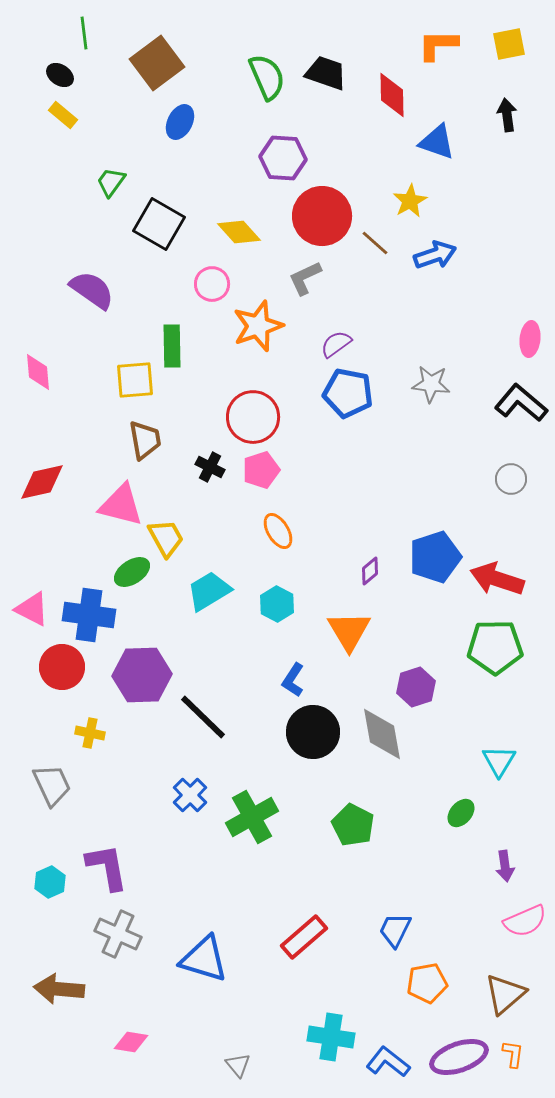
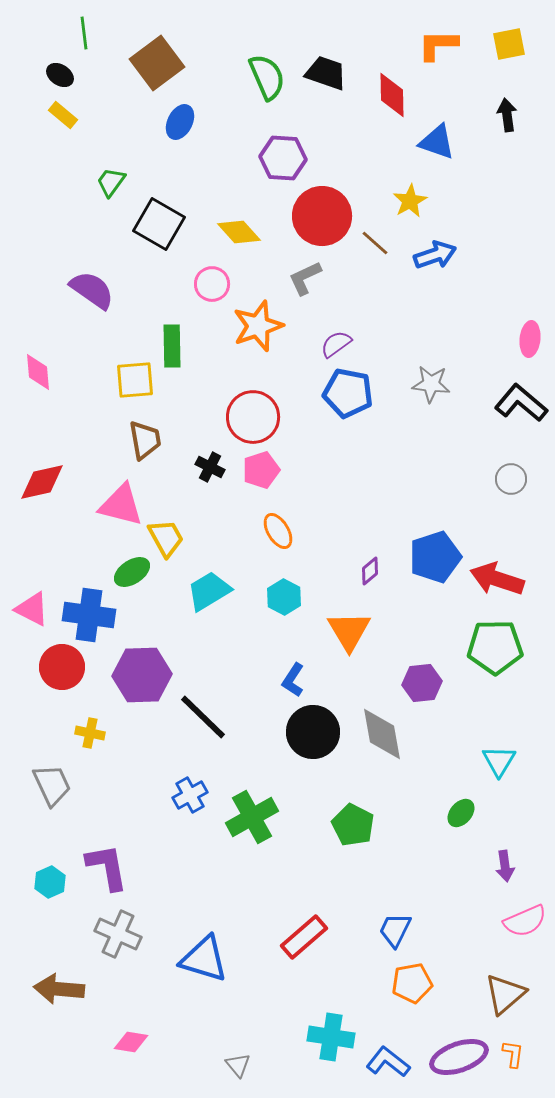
cyan hexagon at (277, 604): moved 7 px right, 7 px up
purple hexagon at (416, 687): moved 6 px right, 4 px up; rotated 12 degrees clockwise
blue cross at (190, 795): rotated 16 degrees clockwise
orange pentagon at (427, 983): moved 15 px left
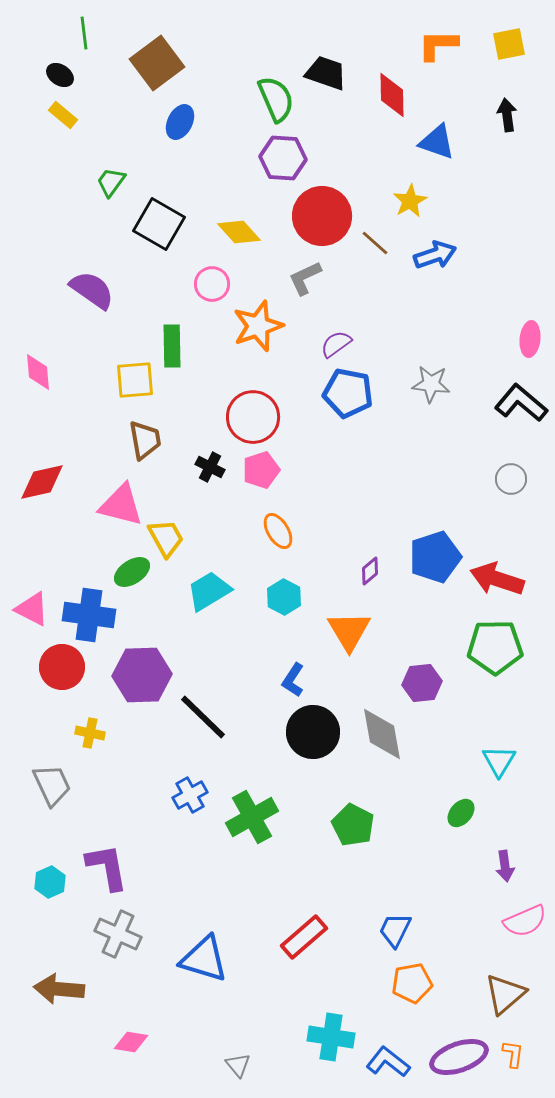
green semicircle at (267, 77): moved 9 px right, 22 px down
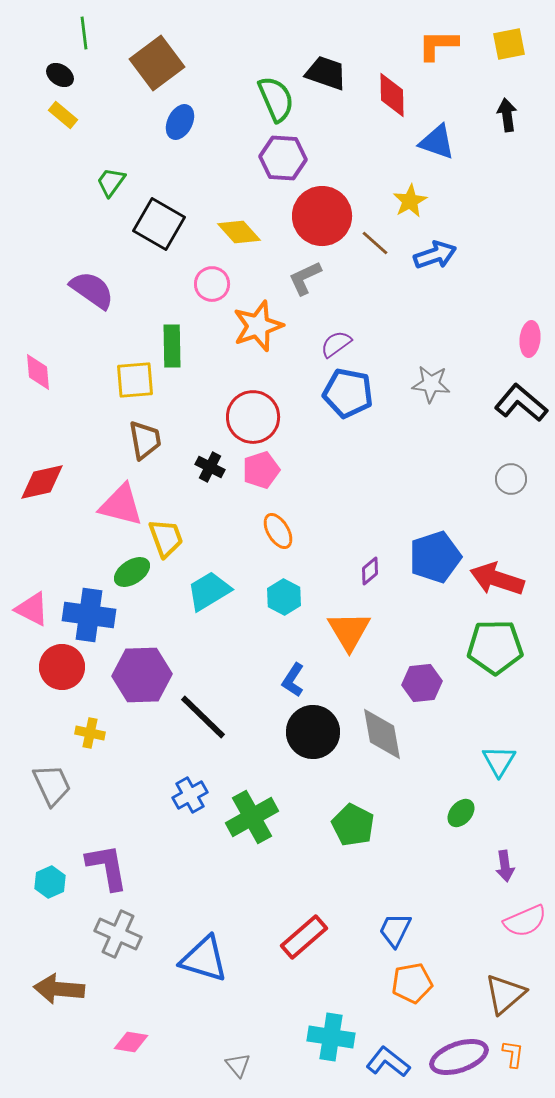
yellow trapezoid at (166, 538): rotated 9 degrees clockwise
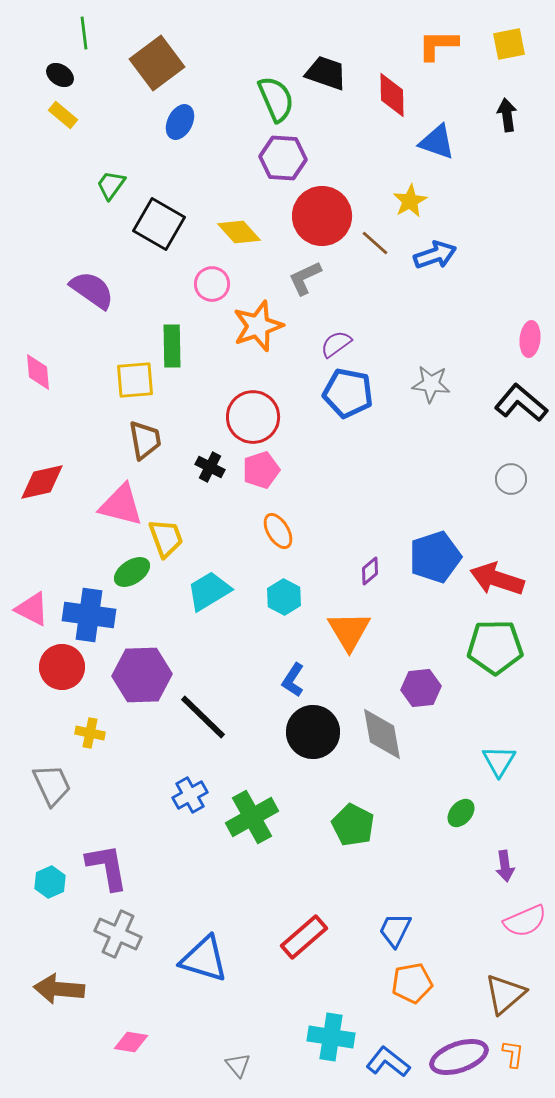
green trapezoid at (111, 182): moved 3 px down
purple hexagon at (422, 683): moved 1 px left, 5 px down
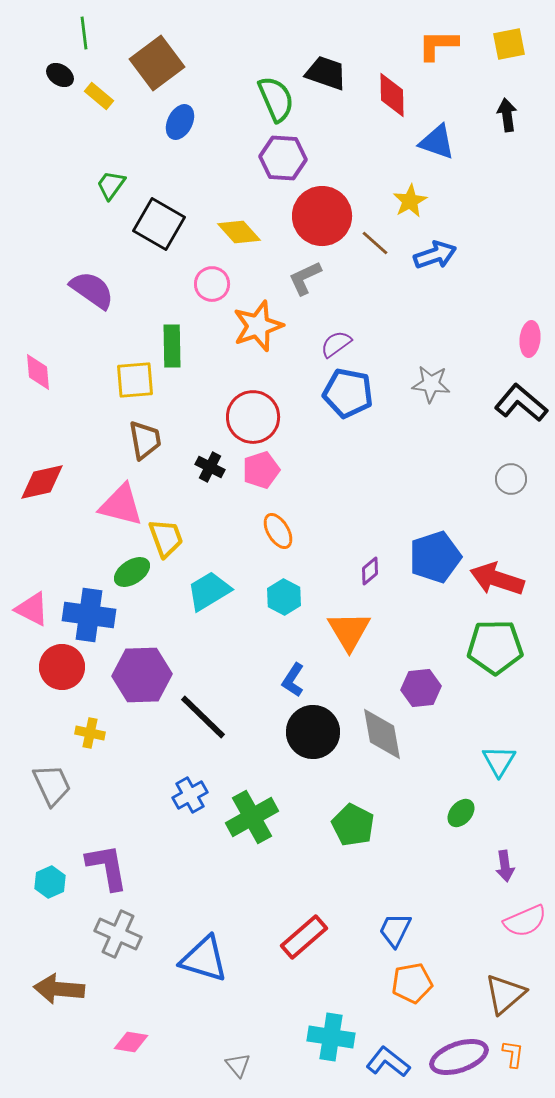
yellow rectangle at (63, 115): moved 36 px right, 19 px up
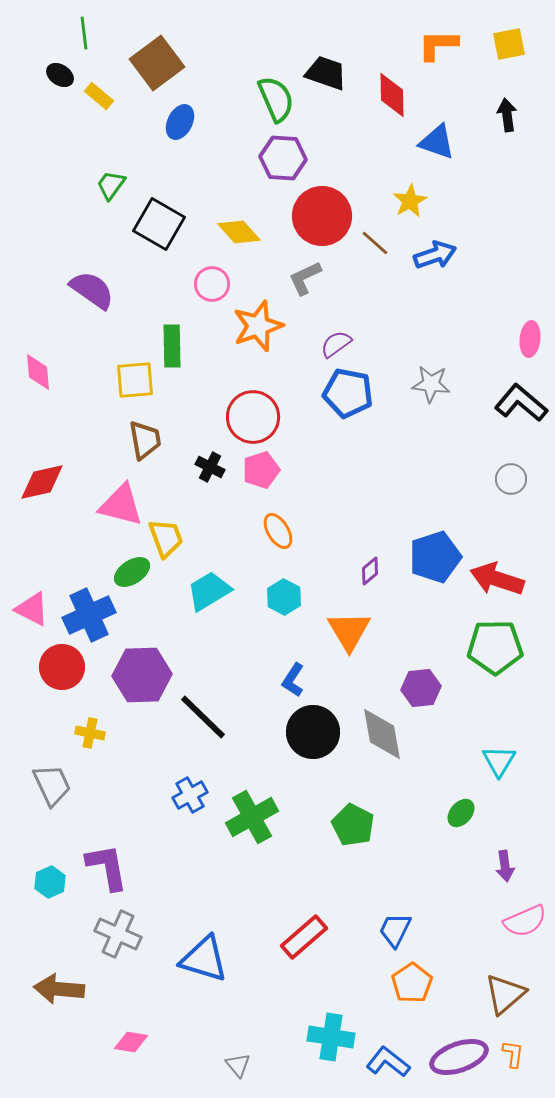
blue cross at (89, 615): rotated 33 degrees counterclockwise
orange pentagon at (412, 983): rotated 24 degrees counterclockwise
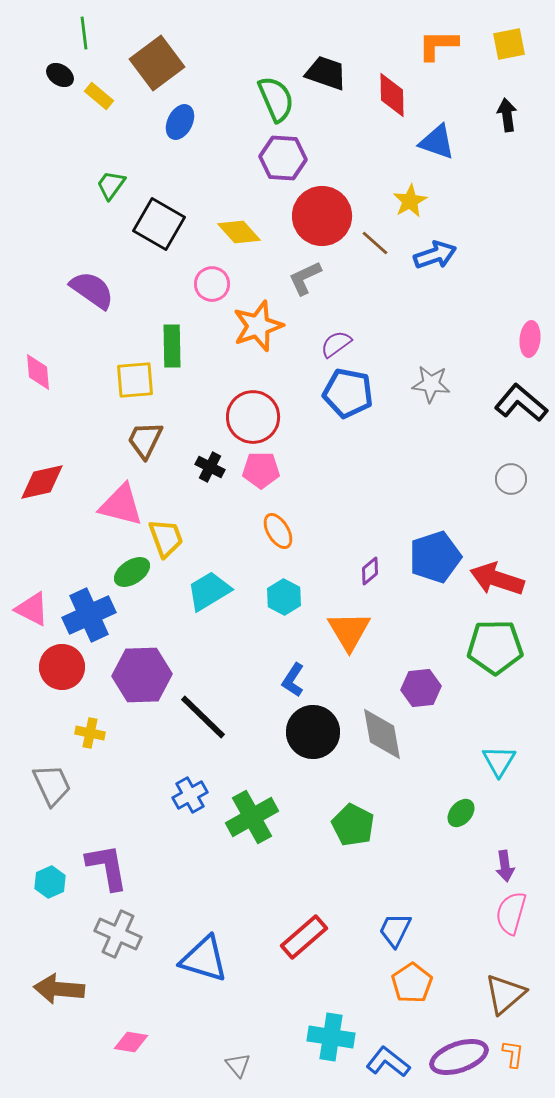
brown trapezoid at (145, 440): rotated 144 degrees counterclockwise
pink pentagon at (261, 470): rotated 18 degrees clockwise
pink semicircle at (525, 921): moved 14 px left, 8 px up; rotated 129 degrees clockwise
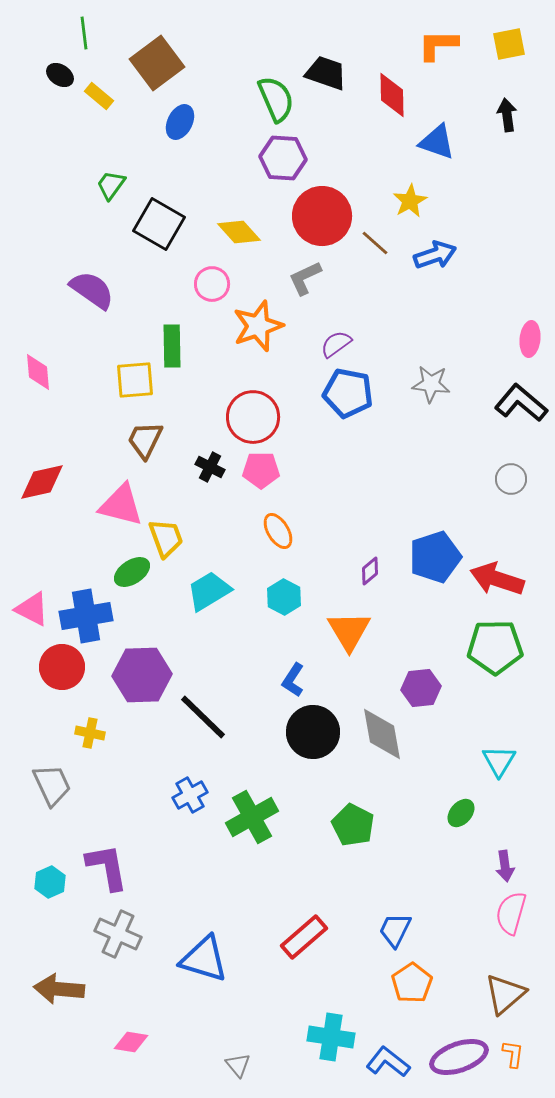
blue cross at (89, 615): moved 3 px left, 1 px down; rotated 15 degrees clockwise
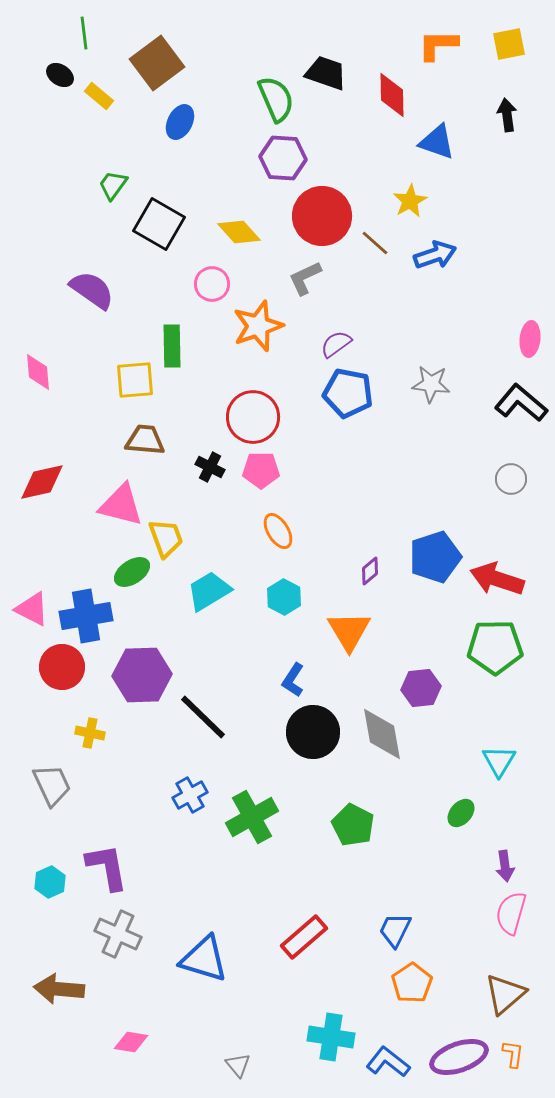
green trapezoid at (111, 185): moved 2 px right
brown trapezoid at (145, 440): rotated 69 degrees clockwise
